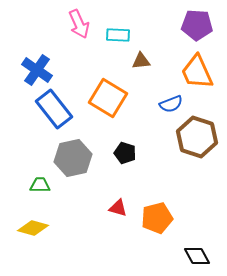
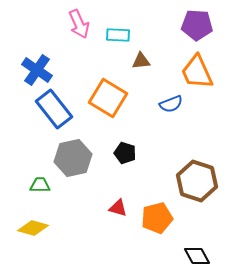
brown hexagon: moved 44 px down
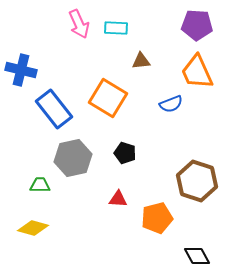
cyan rectangle: moved 2 px left, 7 px up
blue cross: moved 16 px left; rotated 20 degrees counterclockwise
red triangle: moved 9 px up; rotated 12 degrees counterclockwise
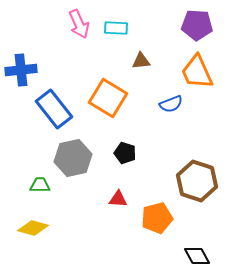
blue cross: rotated 20 degrees counterclockwise
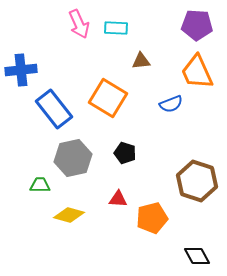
orange pentagon: moved 5 px left
yellow diamond: moved 36 px right, 13 px up
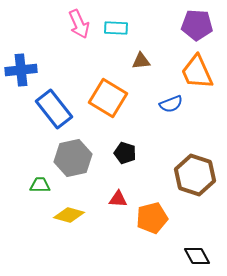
brown hexagon: moved 2 px left, 6 px up
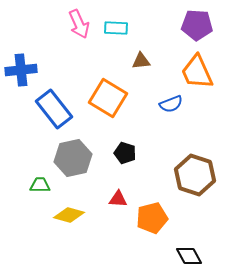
black diamond: moved 8 px left
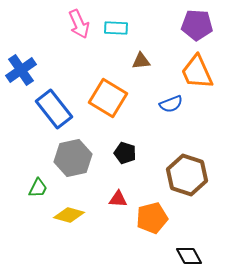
blue cross: rotated 28 degrees counterclockwise
brown hexagon: moved 8 px left
green trapezoid: moved 2 px left, 3 px down; rotated 115 degrees clockwise
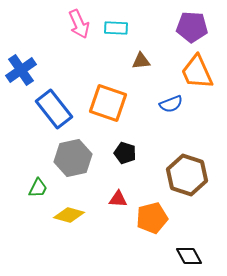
purple pentagon: moved 5 px left, 2 px down
orange square: moved 5 px down; rotated 12 degrees counterclockwise
